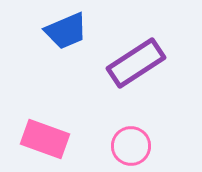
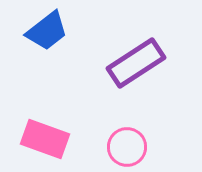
blue trapezoid: moved 19 px left; rotated 15 degrees counterclockwise
pink circle: moved 4 px left, 1 px down
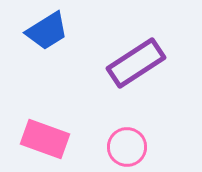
blue trapezoid: rotated 6 degrees clockwise
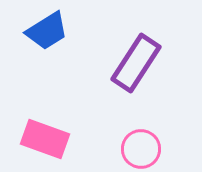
purple rectangle: rotated 24 degrees counterclockwise
pink circle: moved 14 px right, 2 px down
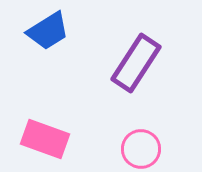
blue trapezoid: moved 1 px right
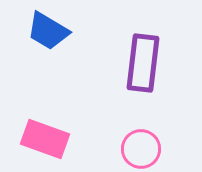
blue trapezoid: rotated 63 degrees clockwise
purple rectangle: moved 7 px right; rotated 26 degrees counterclockwise
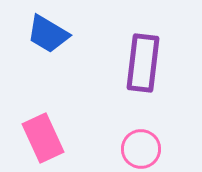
blue trapezoid: moved 3 px down
pink rectangle: moved 2 px left, 1 px up; rotated 45 degrees clockwise
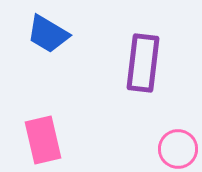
pink rectangle: moved 2 px down; rotated 12 degrees clockwise
pink circle: moved 37 px right
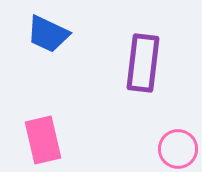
blue trapezoid: rotated 6 degrees counterclockwise
